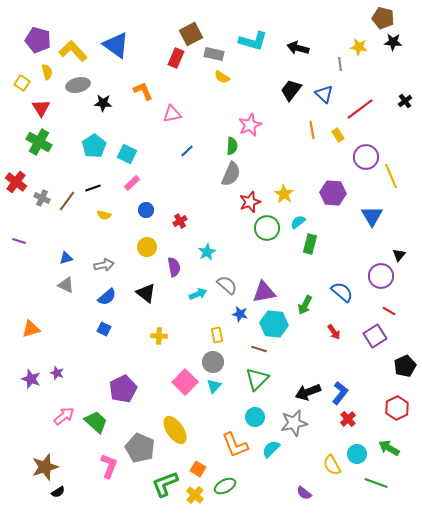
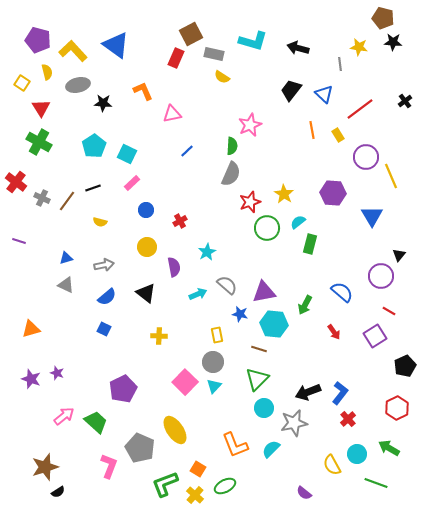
yellow semicircle at (104, 215): moved 4 px left, 7 px down
cyan circle at (255, 417): moved 9 px right, 9 px up
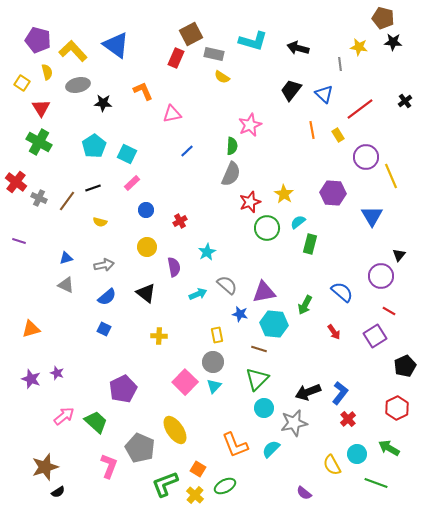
gray cross at (42, 198): moved 3 px left
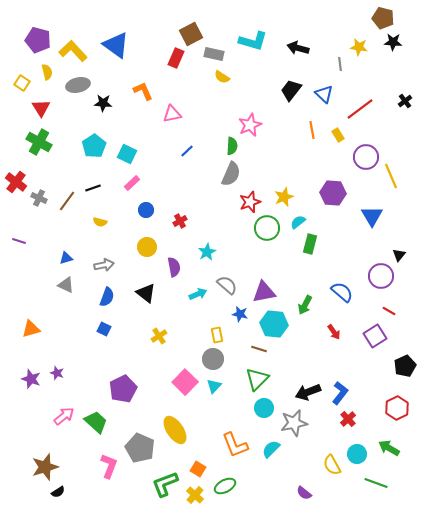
yellow star at (284, 194): moved 3 px down; rotated 18 degrees clockwise
blue semicircle at (107, 297): rotated 30 degrees counterclockwise
yellow cross at (159, 336): rotated 35 degrees counterclockwise
gray circle at (213, 362): moved 3 px up
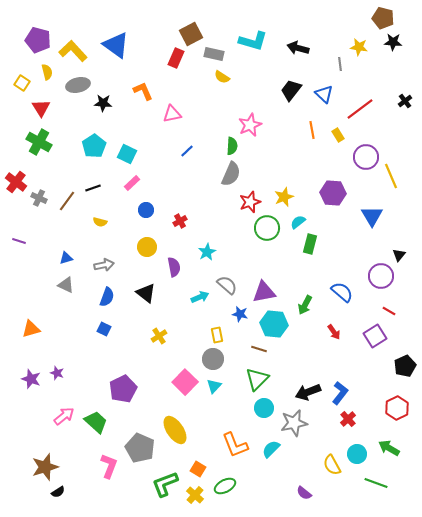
cyan arrow at (198, 294): moved 2 px right, 3 px down
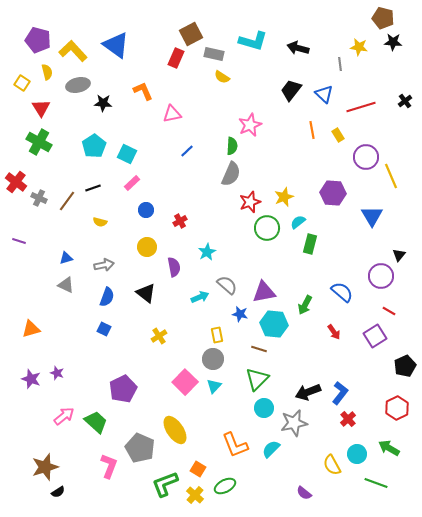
red line at (360, 109): moved 1 px right, 2 px up; rotated 20 degrees clockwise
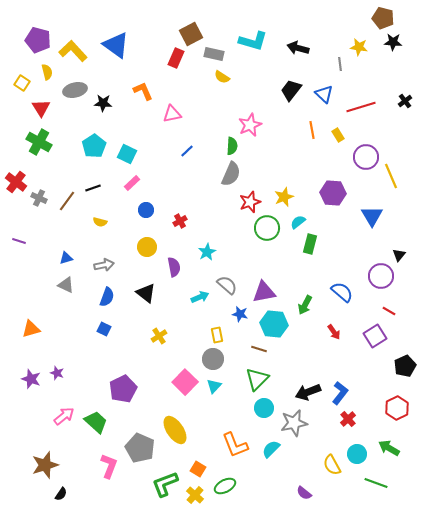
gray ellipse at (78, 85): moved 3 px left, 5 px down
brown star at (45, 467): moved 2 px up
black semicircle at (58, 492): moved 3 px right, 2 px down; rotated 24 degrees counterclockwise
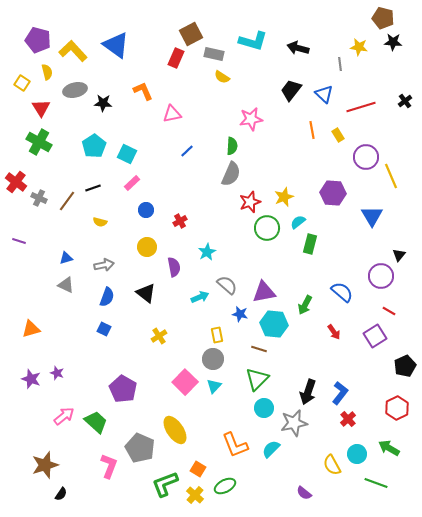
pink star at (250, 125): moved 1 px right, 6 px up; rotated 15 degrees clockwise
purple pentagon at (123, 389): rotated 16 degrees counterclockwise
black arrow at (308, 392): rotated 50 degrees counterclockwise
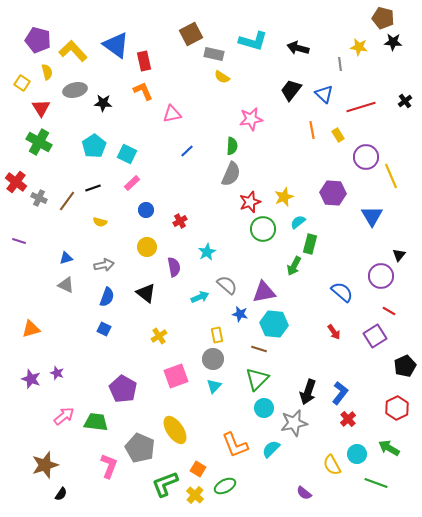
red rectangle at (176, 58): moved 32 px left, 3 px down; rotated 36 degrees counterclockwise
green circle at (267, 228): moved 4 px left, 1 px down
green arrow at (305, 305): moved 11 px left, 39 px up
pink square at (185, 382): moved 9 px left, 6 px up; rotated 25 degrees clockwise
green trapezoid at (96, 422): rotated 35 degrees counterclockwise
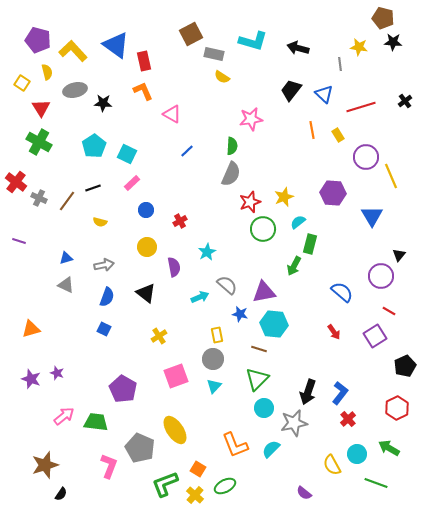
pink triangle at (172, 114): rotated 42 degrees clockwise
